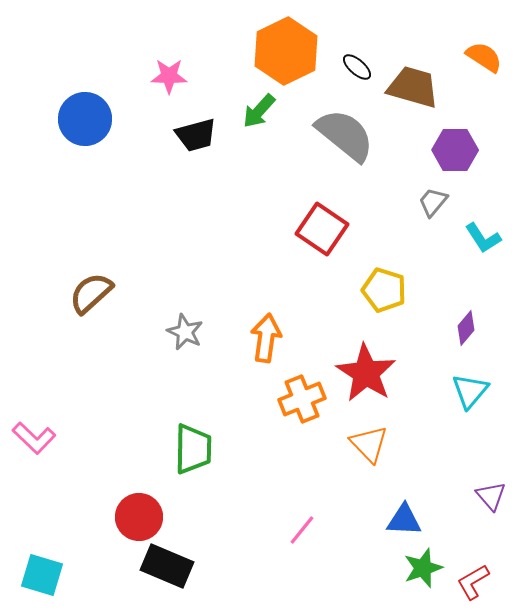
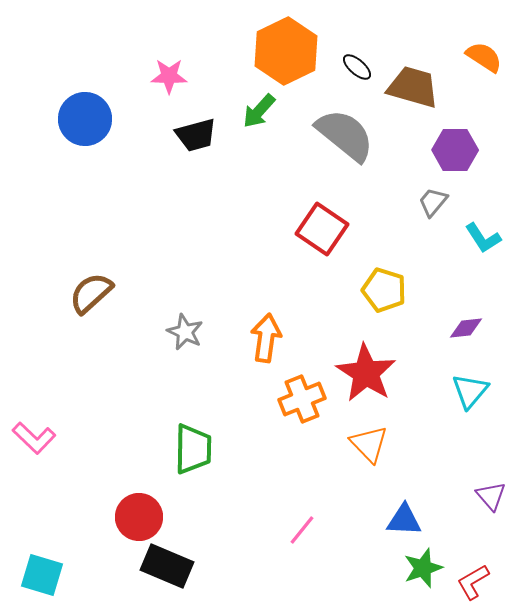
purple diamond: rotated 44 degrees clockwise
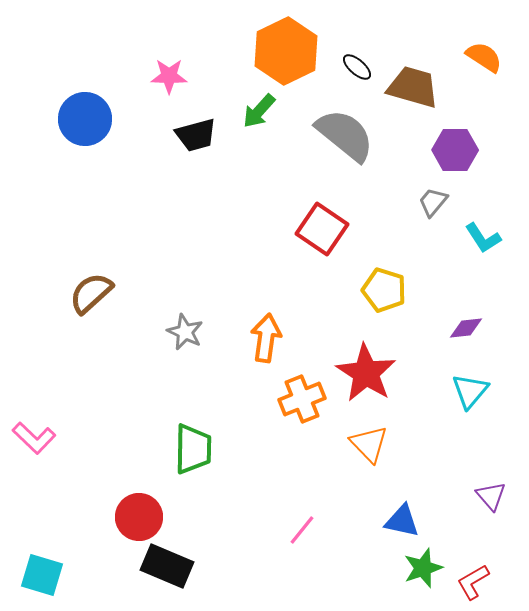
blue triangle: moved 2 px left, 1 px down; rotated 9 degrees clockwise
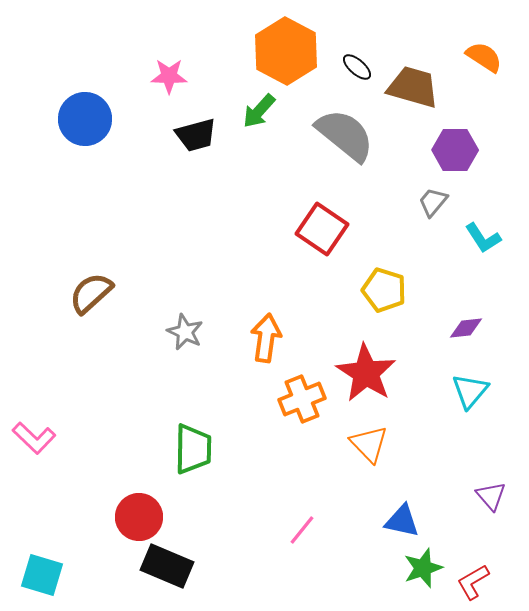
orange hexagon: rotated 6 degrees counterclockwise
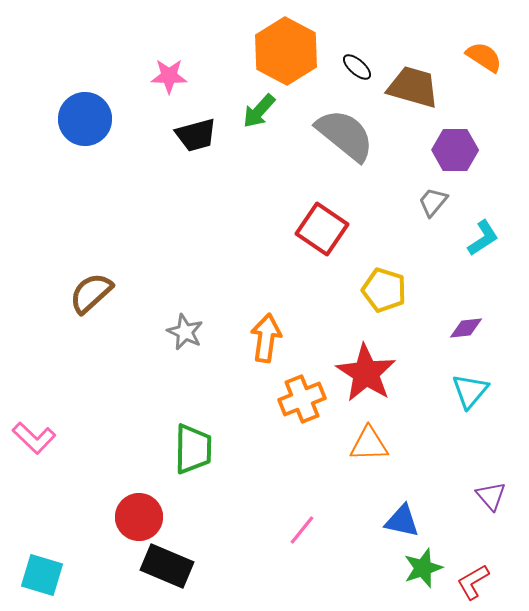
cyan L-shape: rotated 90 degrees counterclockwise
orange triangle: rotated 48 degrees counterclockwise
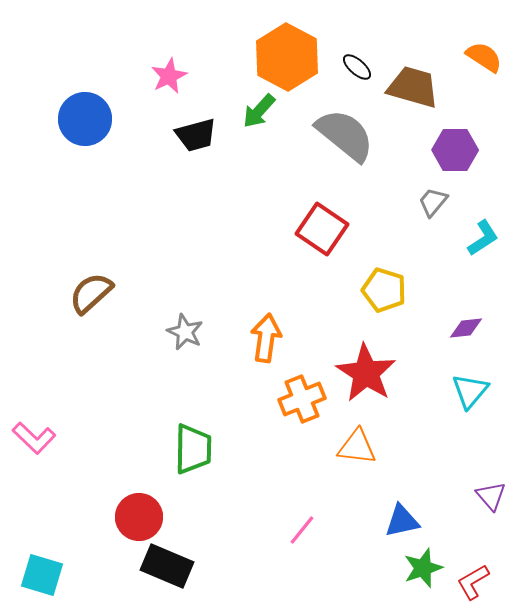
orange hexagon: moved 1 px right, 6 px down
pink star: rotated 27 degrees counterclockwise
orange triangle: moved 12 px left, 3 px down; rotated 9 degrees clockwise
blue triangle: rotated 24 degrees counterclockwise
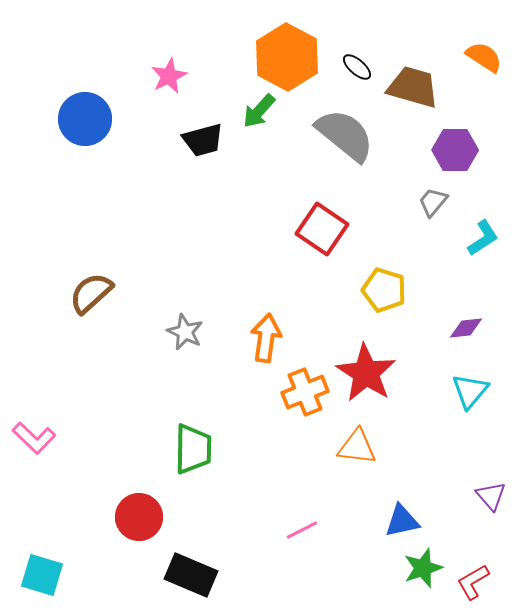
black trapezoid: moved 7 px right, 5 px down
orange cross: moved 3 px right, 7 px up
pink line: rotated 24 degrees clockwise
black rectangle: moved 24 px right, 9 px down
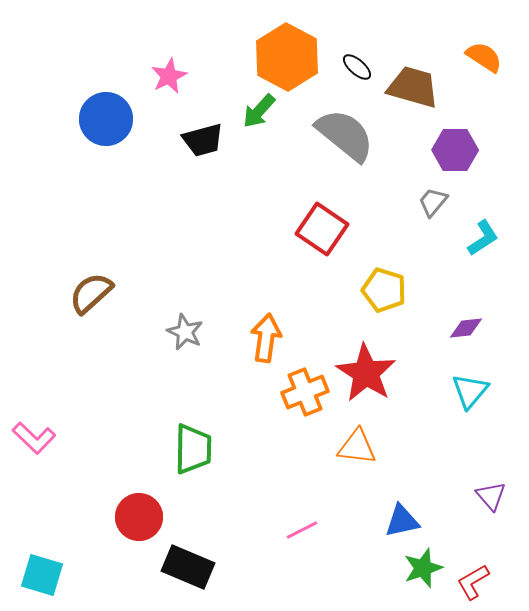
blue circle: moved 21 px right
black rectangle: moved 3 px left, 8 px up
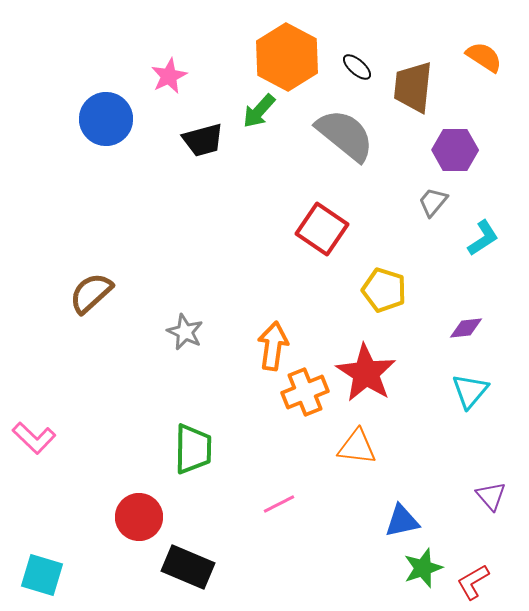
brown trapezoid: rotated 100 degrees counterclockwise
orange arrow: moved 7 px right, 8 px down
pink line: moved 23 px left, 26 px up
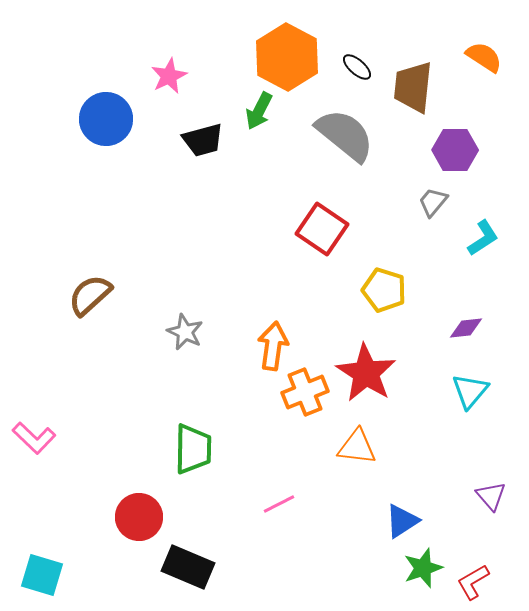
green arrow: rotated 15 degrees counterclockwise
brown semicircle: moved 1 px left, 2 px down
blue triangle: rotated 21 degrees counterclockwise
